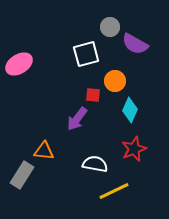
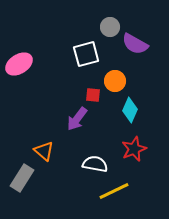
orange triangle: rotated 35 degrees clockwise
gray rectangle: moved 3 px down
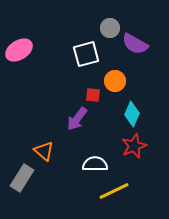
gray circle: moved 1 px down
pink ellipse: moved 14 px up
cyan diamond: moved 2 px right, 4 px down
red star: moved 3 px up
white semicircle: rotated 10 degrees counterclockwise
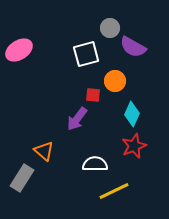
purple semicircle: moved 2 px left, 3 px down
